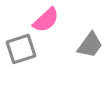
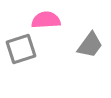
pink semicircle: rotated 140 degrees counterclockwise
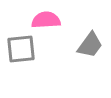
gray square: rotated 12 degrees clockwise
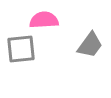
pink semicircle: moved 2 px left
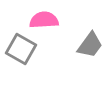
gray square: rotated 36 degrees clockwise
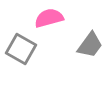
pink semicircle: moved 5 px right, 2 px up; rotated 12 degrees counterclockwise
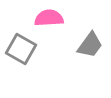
pink semicircle: rotated 12 degrees clockwise
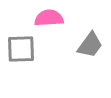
gray square: rotated 32 degrees counterclockwise
